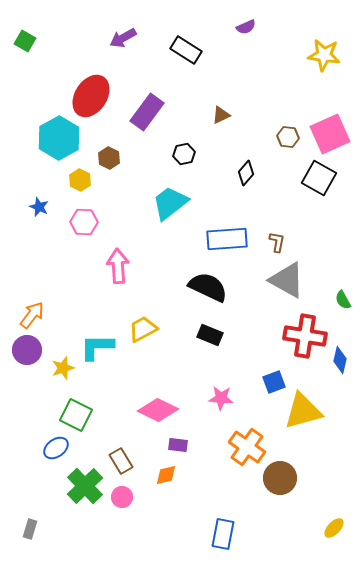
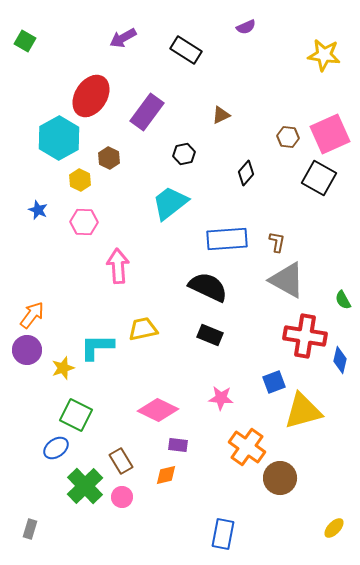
blue star at (39, 207): moved 1 px left, 3 px down
yellow trapezoid at (143, 329): rotated 16 degrees clockwise
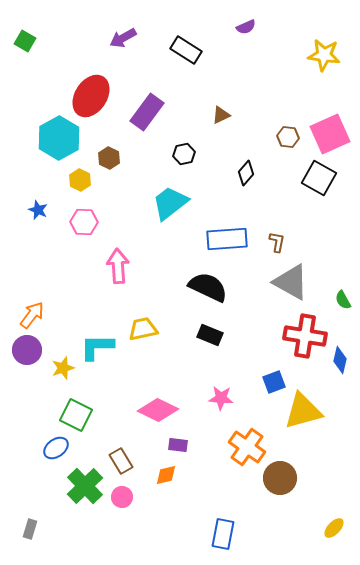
gray triangle at (287, 280): moved 4 px right, 2 px down
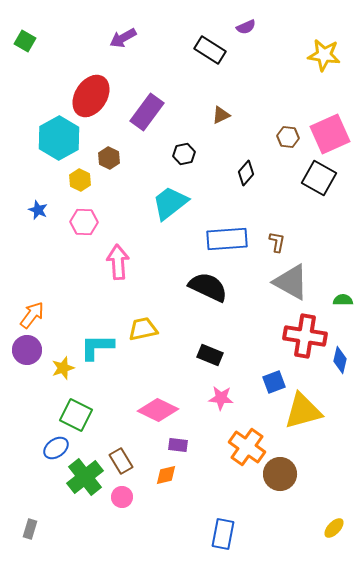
black rectangle at (186, 50): moved 24 px right
pink arrow at (118, 266): moved 4 px up
green semicircle at (343, 300): rotated 120 degrees clockwise
black rectangle at (210, 335): moved 20 px down
brown circle at (280, 478): moved 4 px up
green cross at (85, 486): moved 9 px up; rotated 6 degrees clockwise
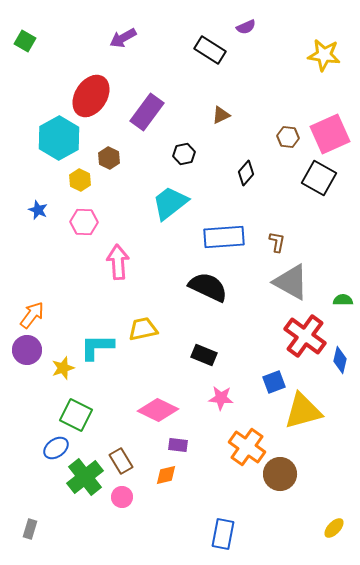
blue rectangle at (227, 239): moved 3 px left, 2 px up
red cross at (305, 336): rotated 27 degrees clockwise
black rectangle at (210, 355): moved 6 px left
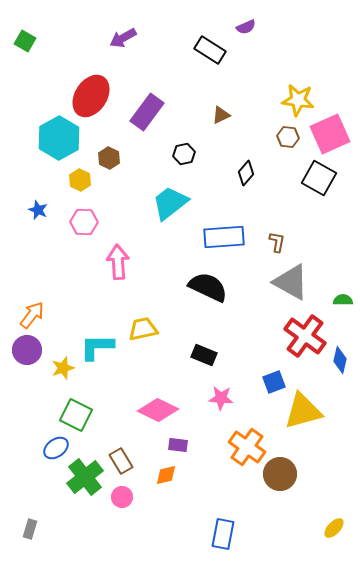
yellow star at (324, 55): moved 26 px left, 45 px down
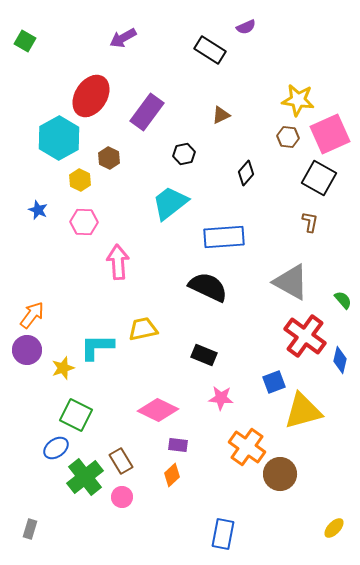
brown L-shape at (277, 242): moved 33 px right, 20 px up
green semicircle at (343, 300): rotated 48 degrees clockwise
orange diamond at (166, 475): moved 6 px right; rotated 30 degrees counterclockwise
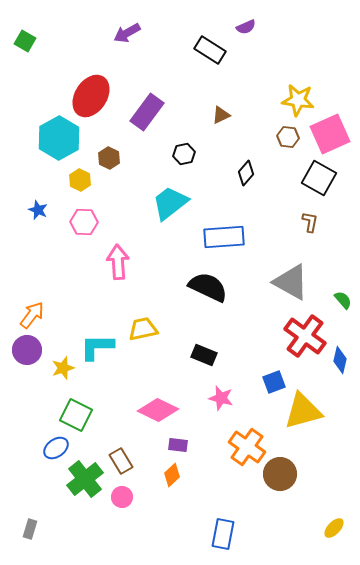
purple arrow at (123, 38): moved 4 px right, 5 px up
pink star at (221, 398): rotated 10 degrees clockwise
green cross at (85, 477): moved 2 px down
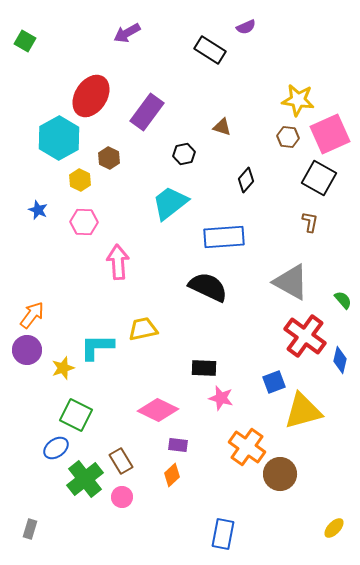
brown triangle at (221, 115): moved 1 px right, 12 px down; rotated 42 degrees clockwise
black diamond at (246, 173): moved 7 px down
black rectangle at (204, 355): moved 13 px down; rotated 20 degrees counterclockwise
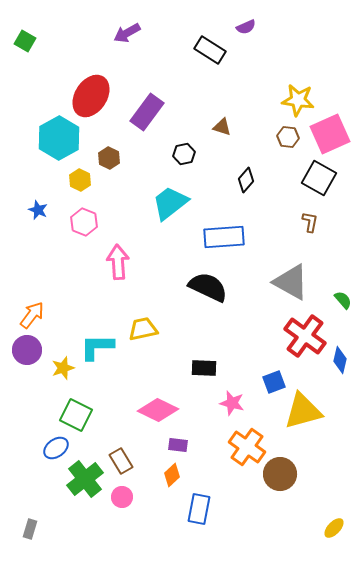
pink hexagon at (84, 222): rotated 20 degrees clockwise
pink star at (221, 398): moved 11 px right, 5 px down
blue rectangle at (223, 534): moved 24 px left, 25 px up
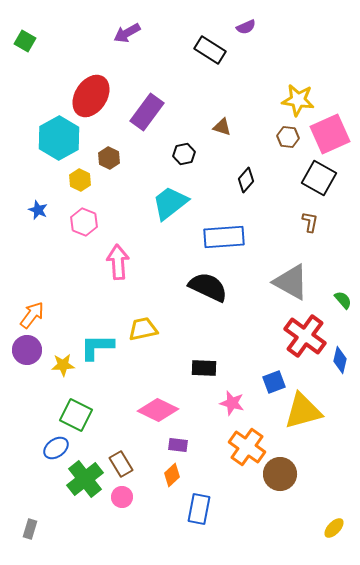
yellow star at (63, 368): moved 3 px up; rotated 15 degrees clockwise
brown rectangle at (121, 461): moved 3 px down
